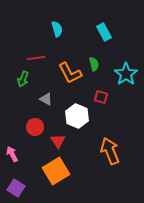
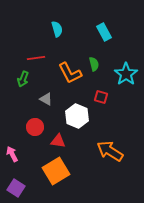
red triangle: rotated 49 degrees counterclockwise
orange arrow: rotated 36 degrees counterclockwise
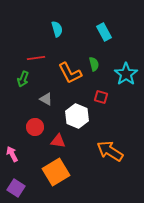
orange square: moved 1 px down
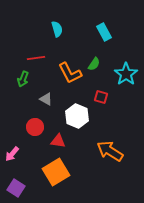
green semicircle: rotated 48 degrees clockwise
pink arrow: rotated 112 degrees counterclockwise
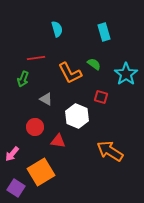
cyan rectangle: rotated 12 degrees clockwise
green semicircle: rotated 88 degrees counterclockwise
orange square: moved 15 px left
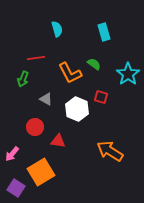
cyan star: moved 2 px right
white hexagon: moved 7 px up
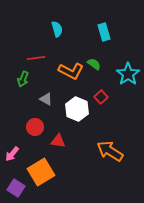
orange L-shape: moved 1 px right, 2 px up; rotated 35 degrees counterclockwise
red square: rotated 32 degrees clockwise
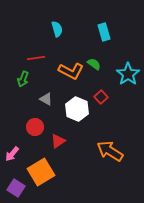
red triangle: rotated 42 degrees counterclockwise
